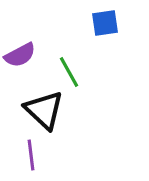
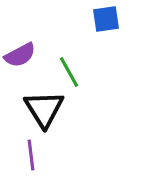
blue square: moved 1 px right, 4 px up
black triangle: moved 1 px up; rotated 15 degrees clockwise
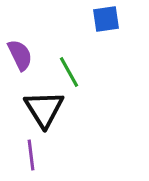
purple semicircle: rotated 88 degrees counterclockwise
